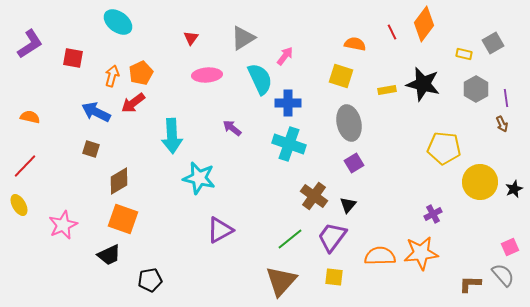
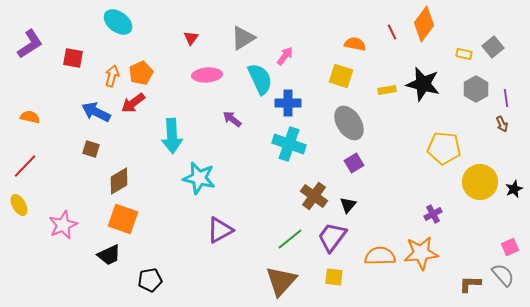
gray square at (493, 43): moved 4 px down; rotated 10 degrees counterclockwise
gray ellipse at (349, 123): rotated 20 degrees counterclockwise
purple arrow at (232, 128): moved 9 px up
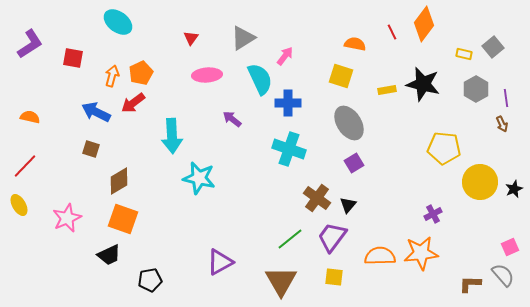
cyan cross at (289, 144): moved 5 px down
brown cross at (314, 196): moved 3 px right, 2 px down
pink star at (63, 225): moved 4 px right, 7 px up
purple triangle at (220, 230): moved 32 px down
brown triangle at (281, 281): rotated 12 degrees counterclockwise
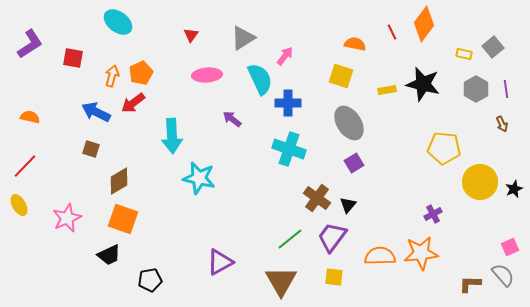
red triangle at (191, 38): moved 3 px up
purple line at (506, 98): moved 9 px up
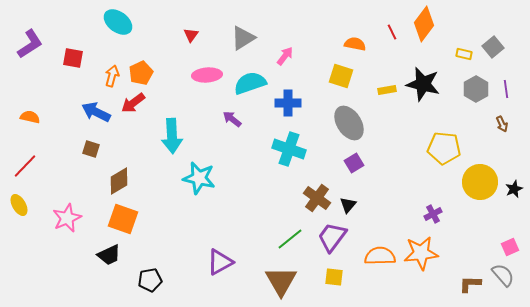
cyan semicircle at (260, 79): moved 10 px left, 4 px down; rotated 84 degrees counterclockwise
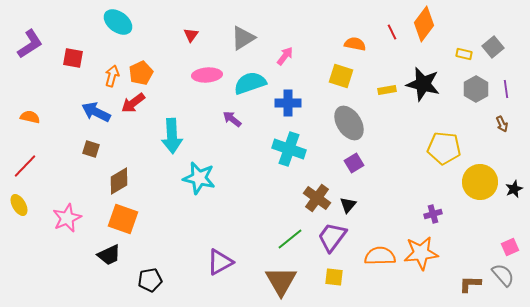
purple cross at (433, 214): rotated 12 degrees clockwise
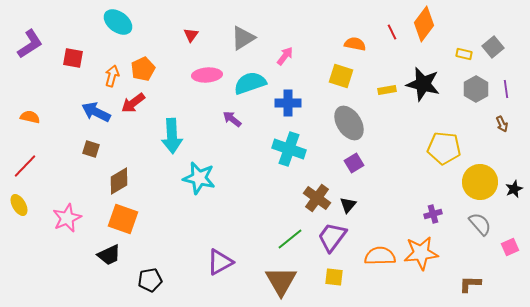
orange pentagon at (141, 73): moved 2 px right, 4 px up
gray semicircle at (503, 275): moved 23 px left, 51 px up
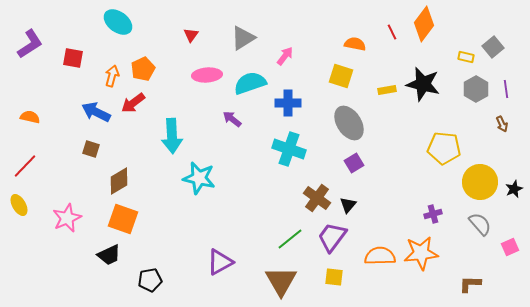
yellow rectangle at (464, 54): moved 2 px right, 3 px down
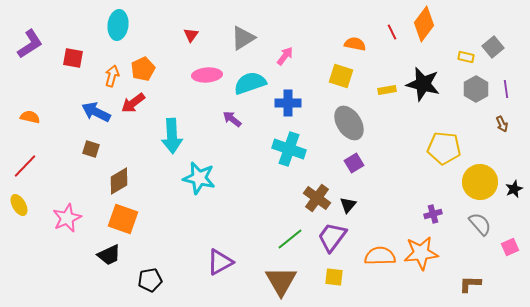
cyan ellipse at (118, 22): moved 3 px down; rotated 60 degrees clockwise
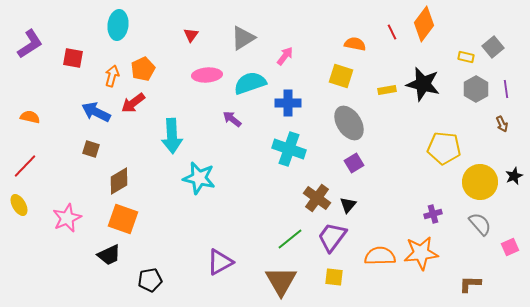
black star at (514, 189): moved 13 px up
